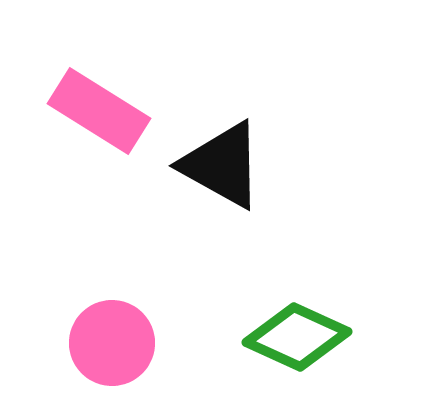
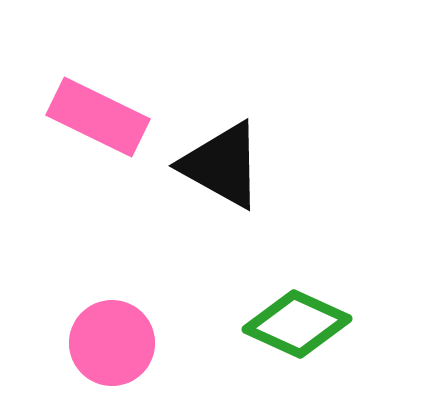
pink rectangle: moved 1 px left, 6 px down; rotated 6 degrees counterclockwise
green diamond: moved 13 px up
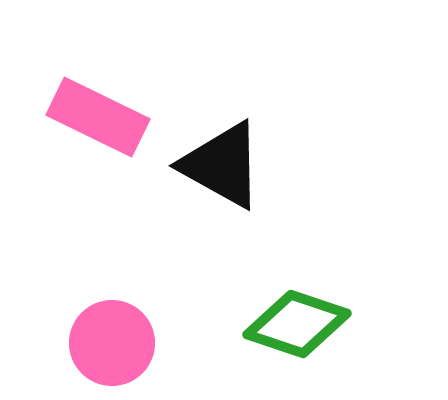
green diamond: rotated 6 degrees counterclockwise
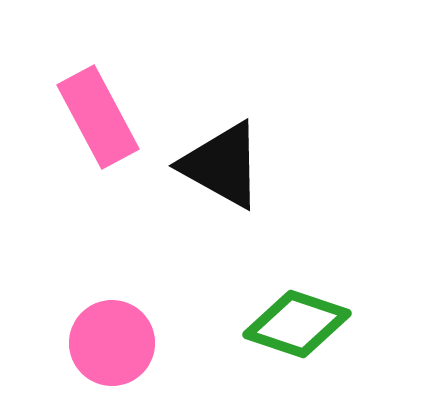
pink rectangle: rotated 36 degrees clockwise
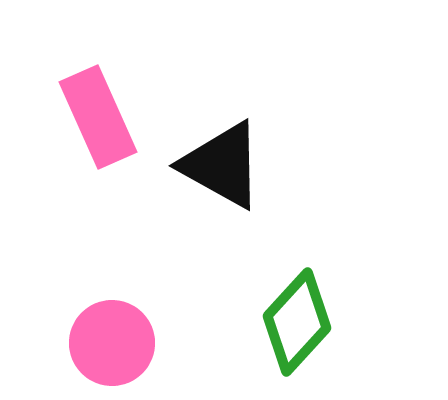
pink rectangle: rotated 4 degrees clockwise
green diamond: moved 2 px up; rotated 66 degrees counterclockwise
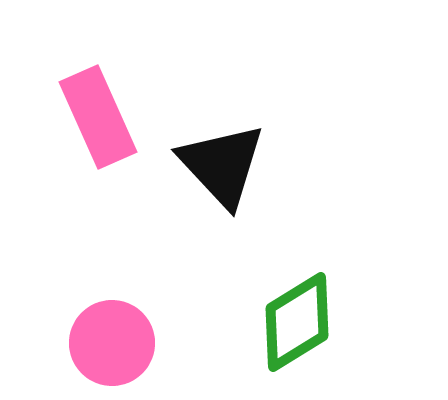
black triangle: rotated 18 degrees clockwise
green diamond: rotated 16 degrees clockwise
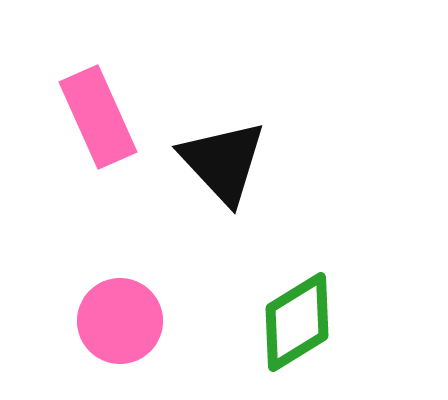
black triangle: moved 1 px right, 3 px up
pink circle: moved 8 px right, 22 px up
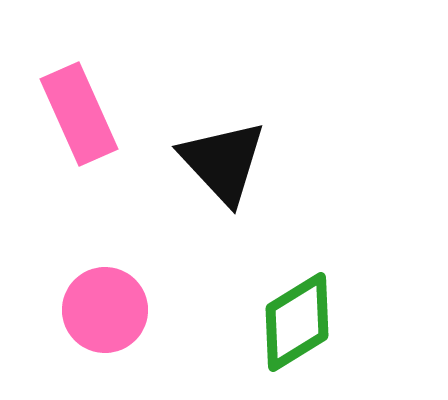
pink rectangle: moved 19 px left, 3 px up
pink circle: moved 15 px left, 11 px up
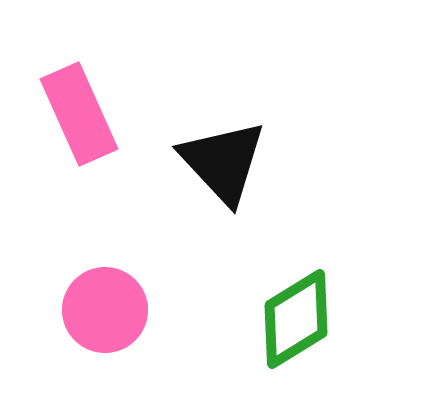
green diamond: moved 1 px left, 3 px up
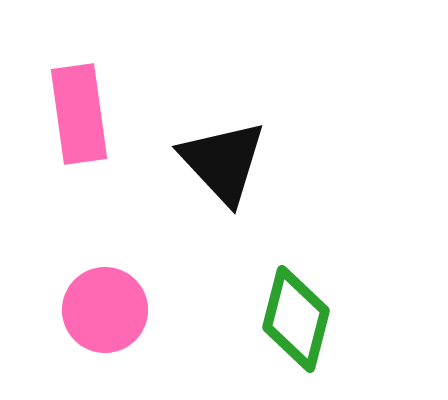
pink rectangle: rotated 16 degrees clockwise
green diamond: rotated 44 degrees counterclockwise
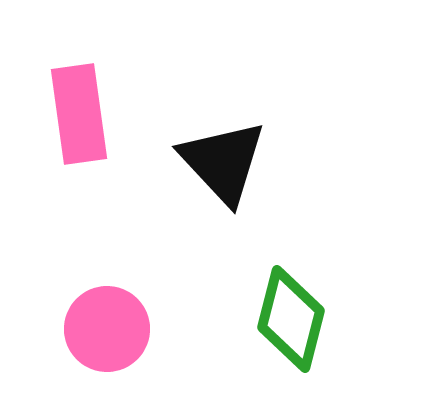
pink circle: moved 2 px right, 19 px down
green diamond: moved 5 px left
